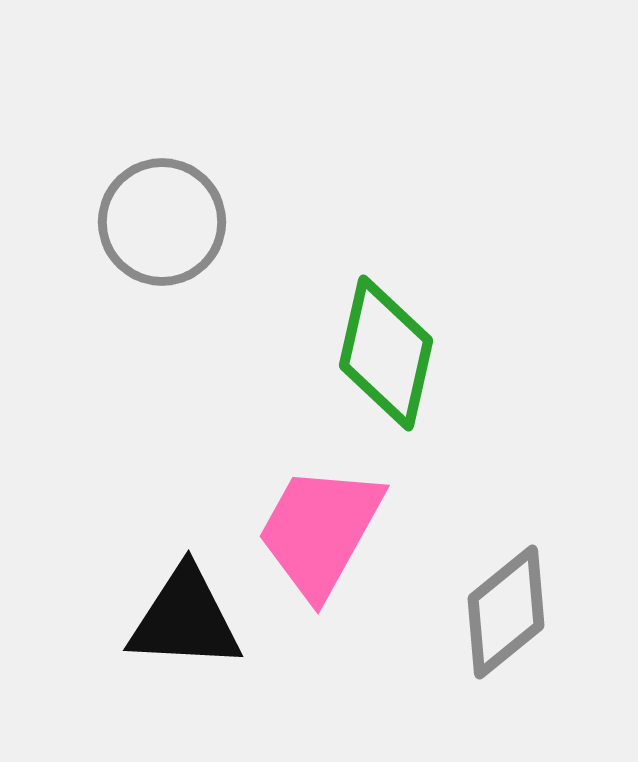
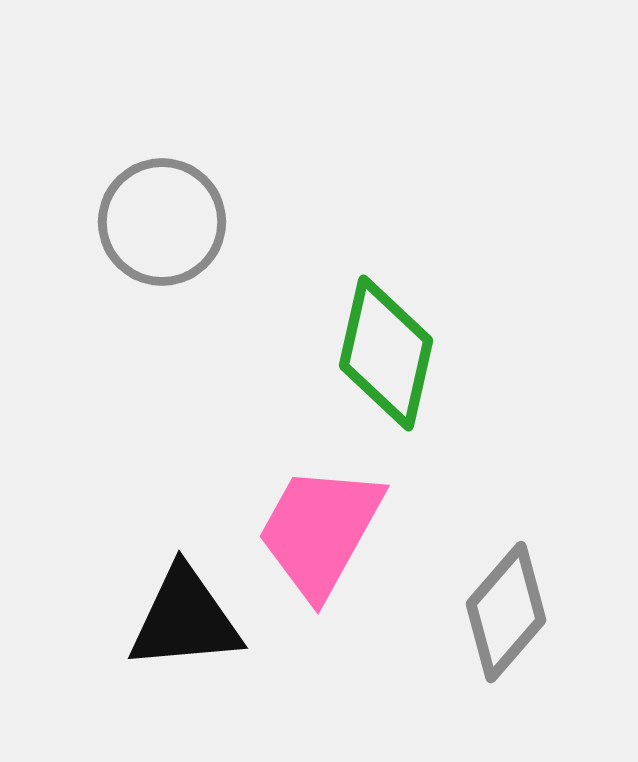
gray diamond: rotated 10 degrees counterclockwise
black triangle: rotated 8 degrees counterclockwise
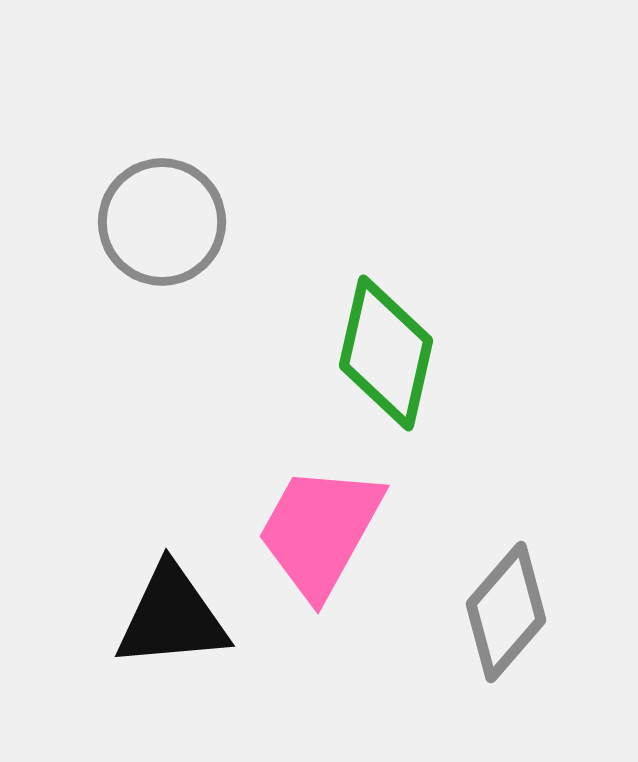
black triangle: moved 13 px left, 2 px up
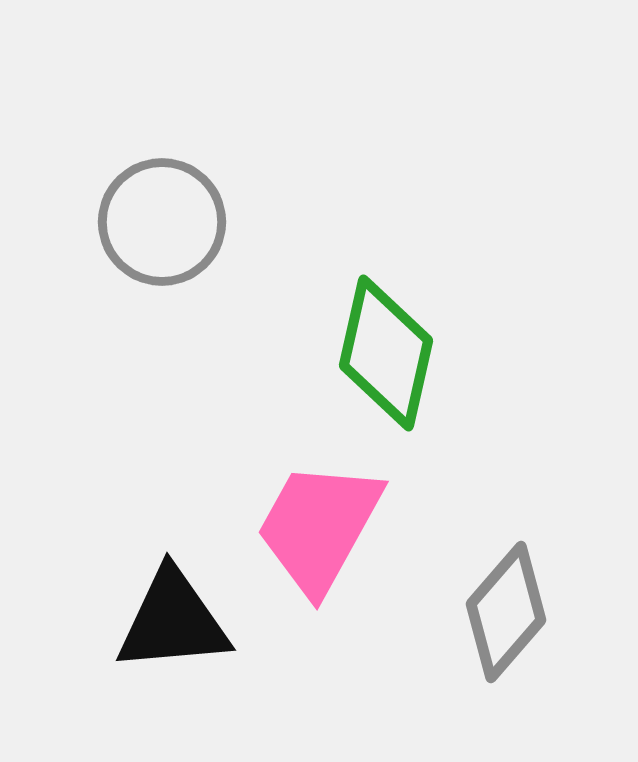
pink trapezoid: moved 1 px left, 4 px up
black triangle: moved 1 px right, 4 px down
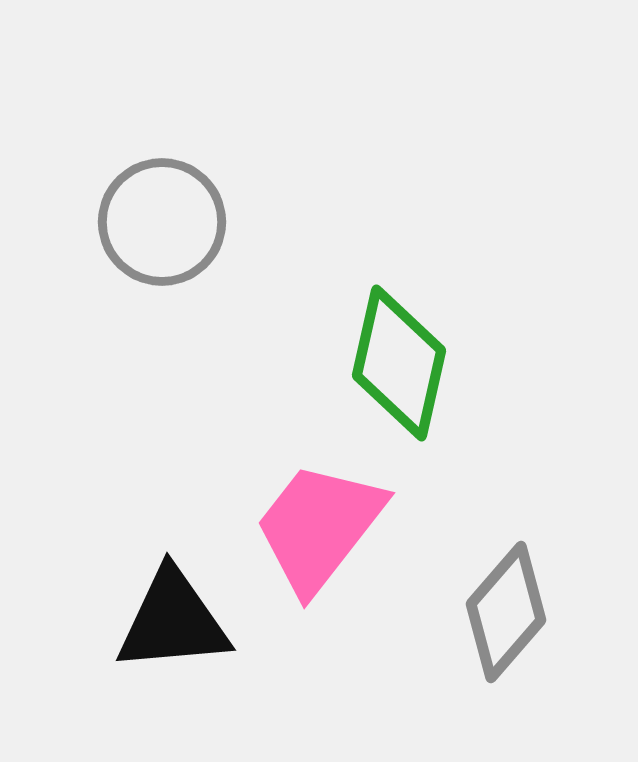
green diamond: moved 13 px right, 10 px down
pink trapezoid: rotated 9 degrees clockwise
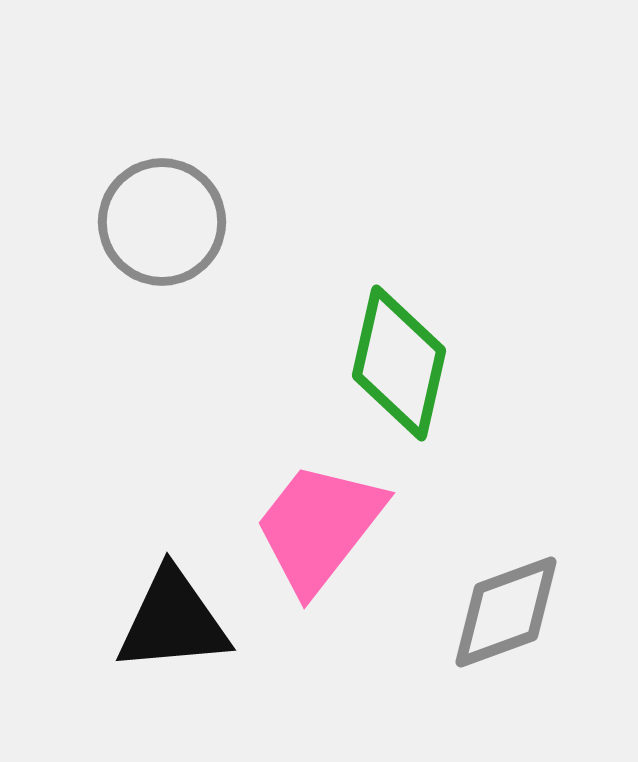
gray diamond: rotated 29 degrees clockwise
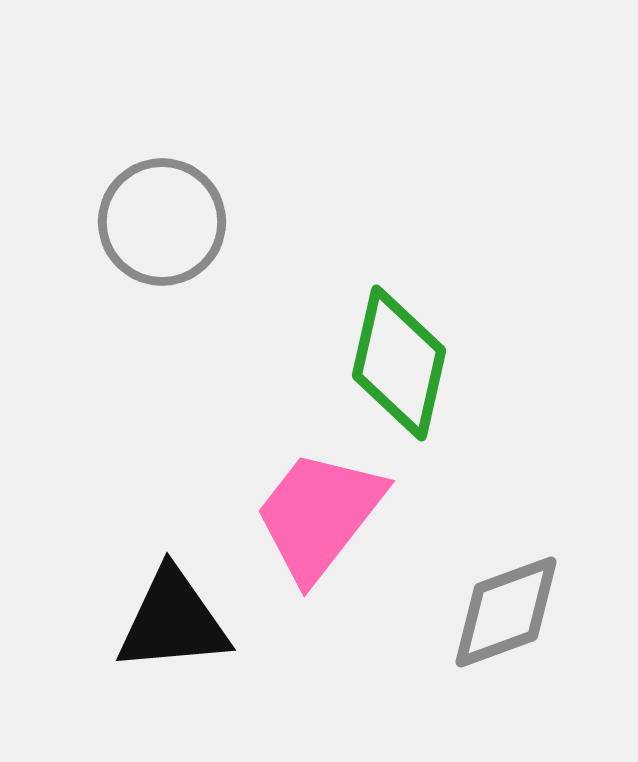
pink trapezoid: moved 12 px up
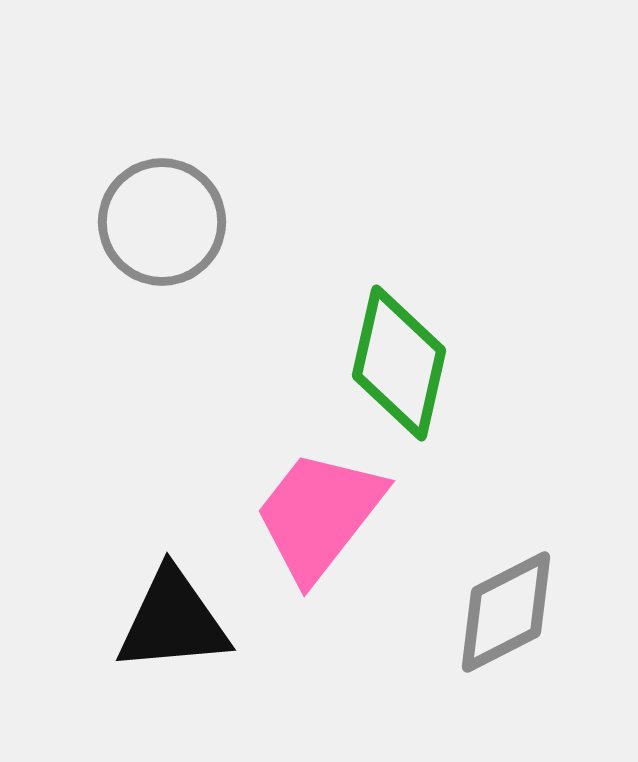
gray diamond: rotated 7 degrees counterclockwise
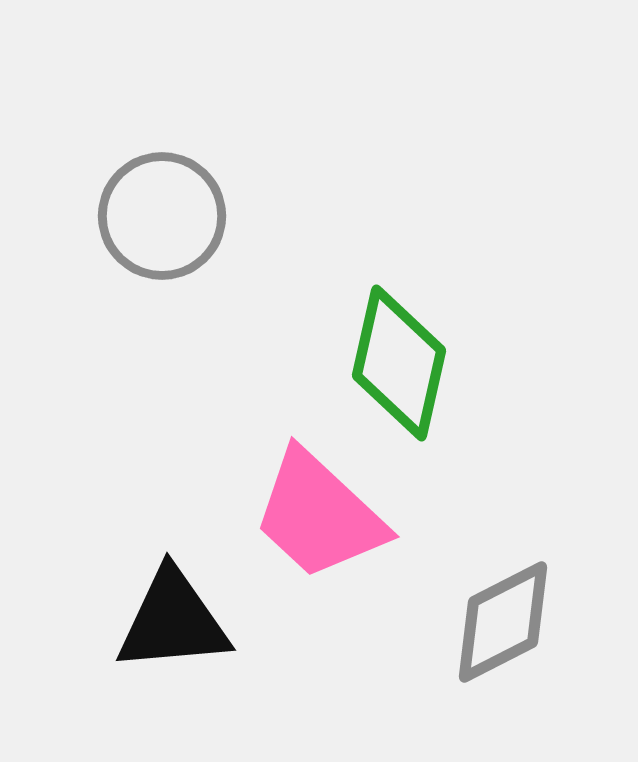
gray circle: moved 6 px up
pink trapezoid: rotated 85 degrees counterclockwise
gray diamond: moved 3 px left, 10 px down
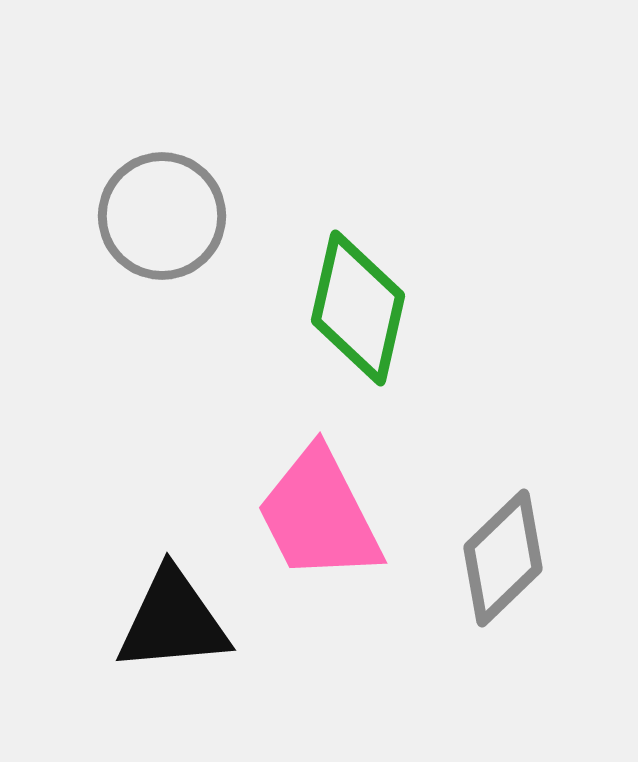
green diamond: moved 41 px left, 55 px up
pink trapezoid: rotated 20 degrees clockwise
gray diamond: moved 64 px up; rotated 17 degrees counterclockwise
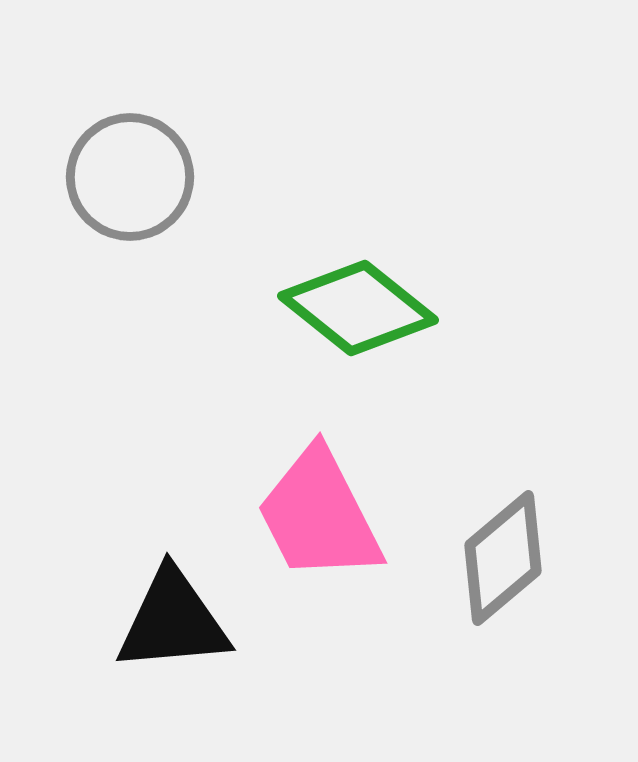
gray circle: moved 32 px left, 39 px up
green diamond: rotated 64 degrees counterclockwise
gray diamond: rotated 4 degrees clockwise
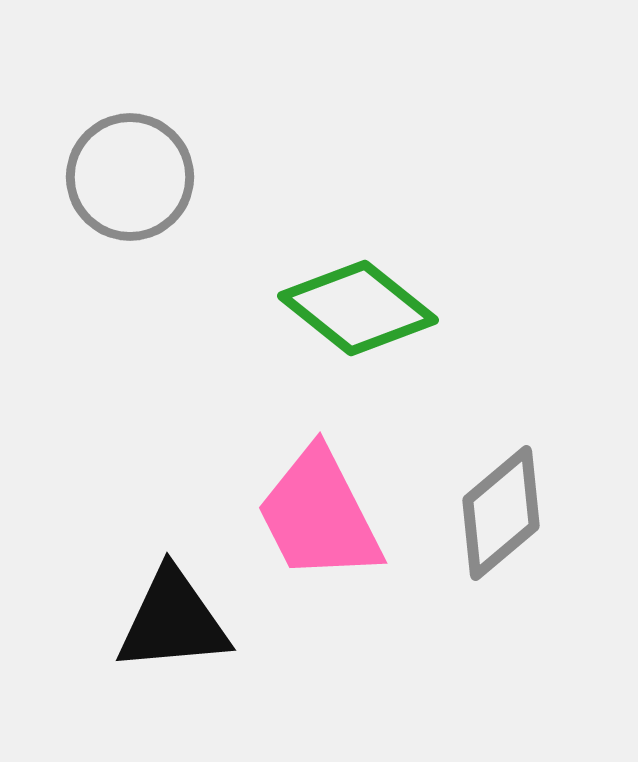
gray diamond: moved 2 px left, 45 px up
